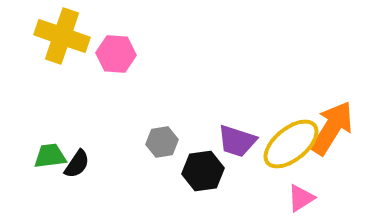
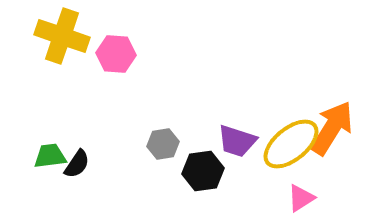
gray hexagon: moved 1 px right, 2 px down
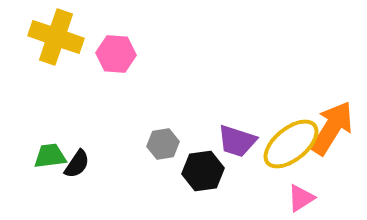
yellow cross: moved 6 px left, 1 px down
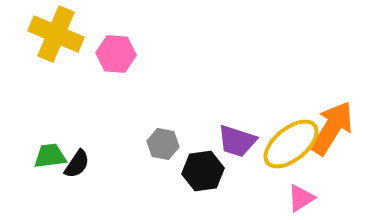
yellow cross: moved 3 px up; rotated 4 degrees clockwise
gray hexagon: rotated 20 degrees clockwise
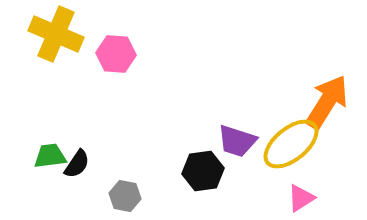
orange arrow: moved 5 px left, 26 px up
gray hexagon: moved 38 px left, 52 px down
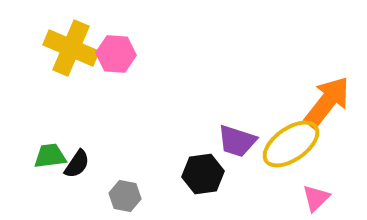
yellow cross: moved 15 px right, 14 px down
orange arrow: rotated 6 degrees clockwise
yellow ellipse: rotated 4 degrees clockwise
black hexagon: moved 3 px down
pink triangle: moved 15 px right; rotated 12 degrees counterclockwise
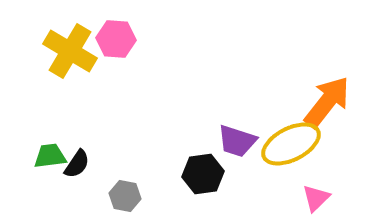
yellow cross: moved 1 px left, 3 px down; rotated 8 degrees clockwise
pink hexagon: moved 15 px up
yellow ellipse: rotated 8 degrees clockwise
